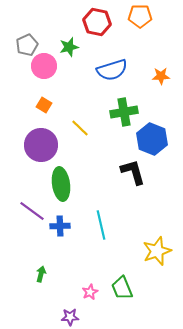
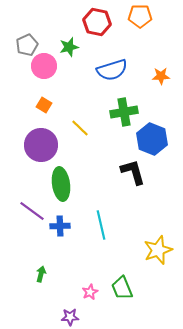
yellow star: moved 1 px right, 1 px up
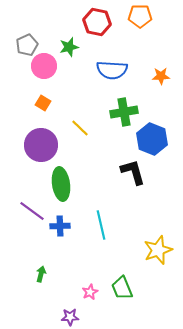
blue semicircle: rotated 20 degrees clockwise
orange square: moved 1 px left, 2 px up
